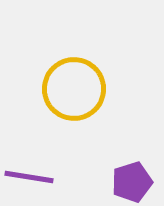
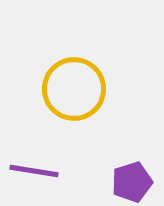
purple line: moved 5 px right, 6 px up
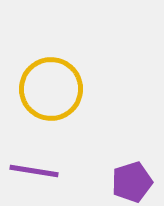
yellow circle: moved 23 px left
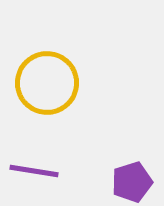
yellow circle: moved 4 px left, 6 px up
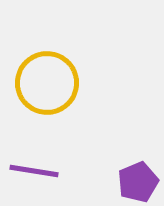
purple pentagon: moved 6 px right; rotated 6 degrees counterclockwise
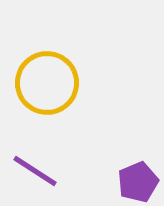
purple line: moved 1 px right; rotated 24 degrees clockwise
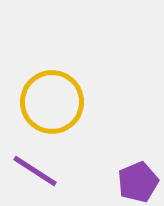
yellow circle: moved 5 px right, 19 px down
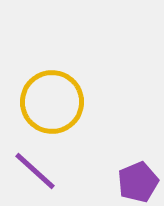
purple line: rotated 9 degrees clockwise
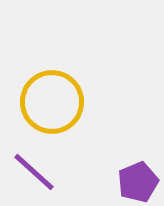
purple line: moved 1 px left, 1 px down
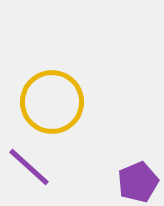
purple line: moved 5 px left, 5 px up
